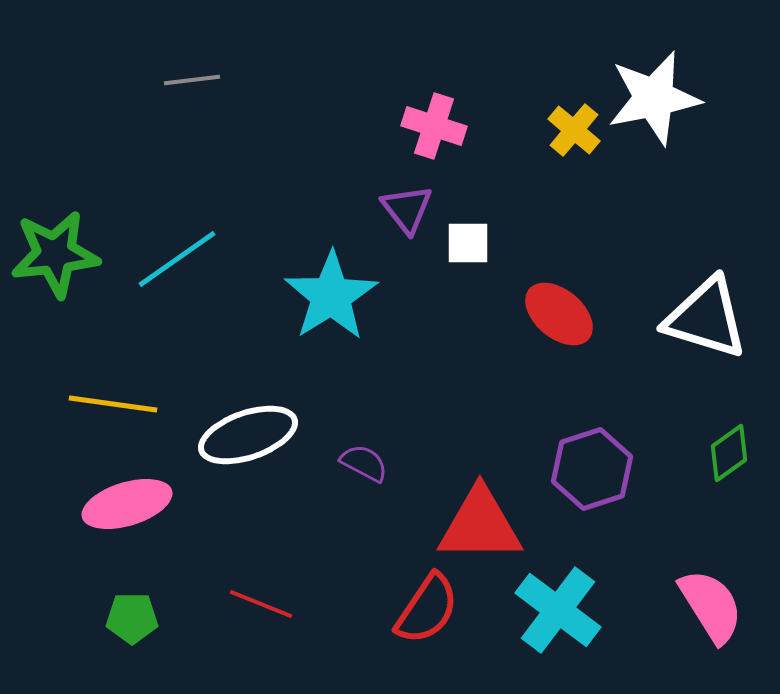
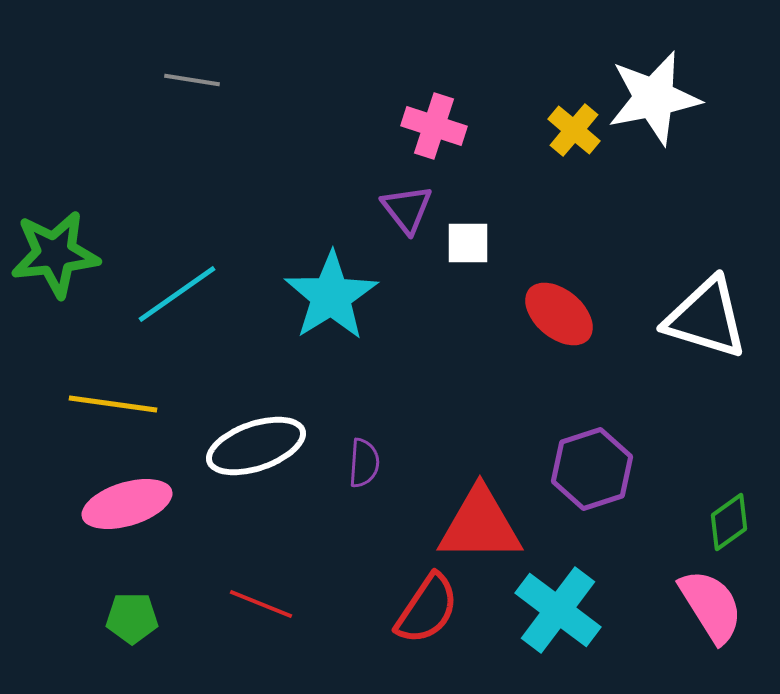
gray line: rotated 16 degrees clockwise
cyan line: moved 35 px down
white ellipse: moved 8 px right, 11 px down
green diamond: moved 69 px down
purple semicircle: rotated 66 degrees clockwise
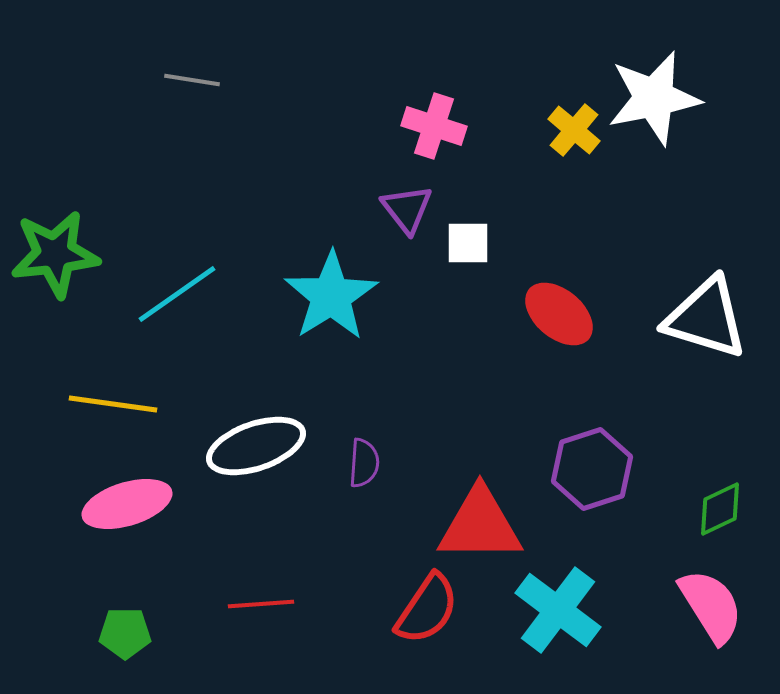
green diamond: moved 9 px left, 13 px up; rotated 10 degrees clockwise
red line: rotated 26 degrees counterclockwise
green pentagon: moved 7 px left, 15 px down
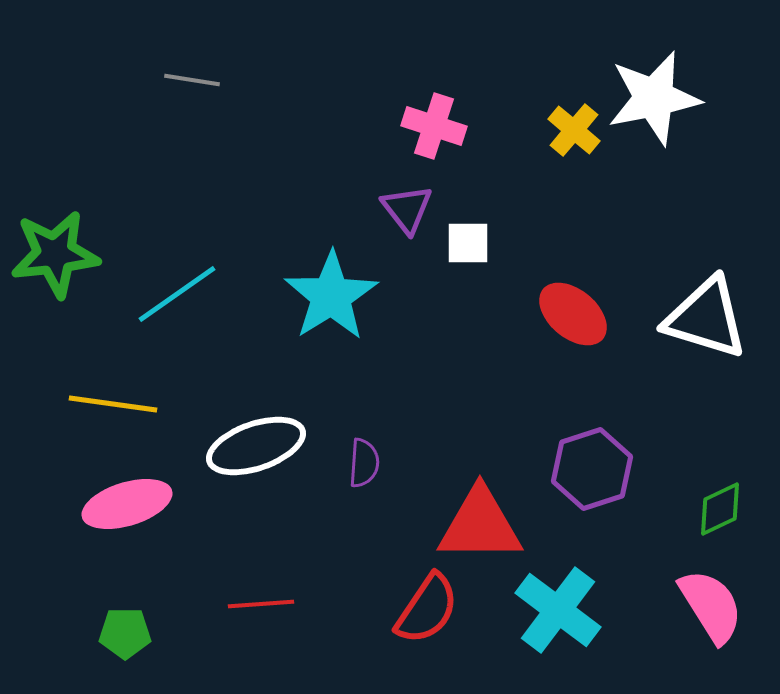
red ellipse: moved 14 px right
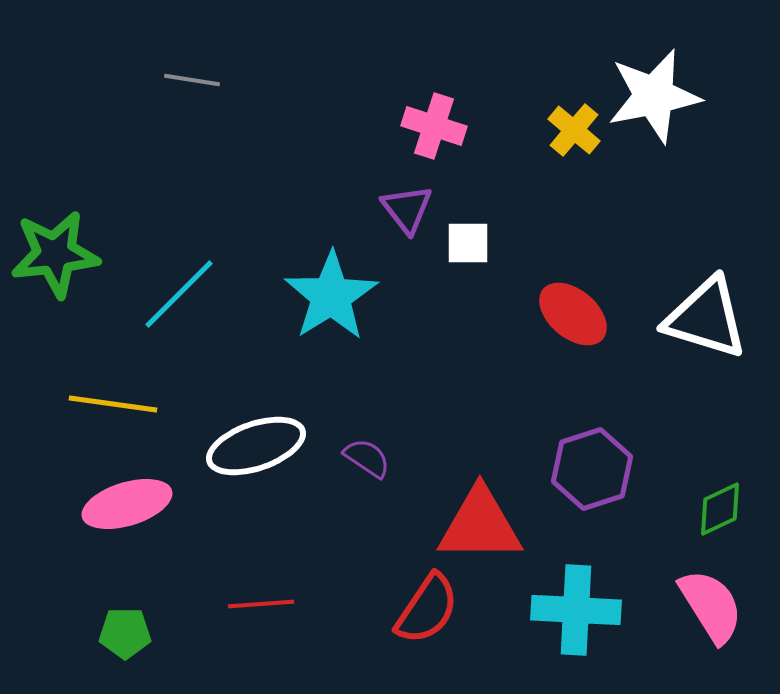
white star: moved 2 px up
cyan line: moved 2 px right; rotated 10 degrees counterclockwise
purple semicircle: moved 3 px right, 5 px up; rotated 60 degrees counterclockwise
cyan cross: moved 18 px right; rotated 34 degrees counterclockwise
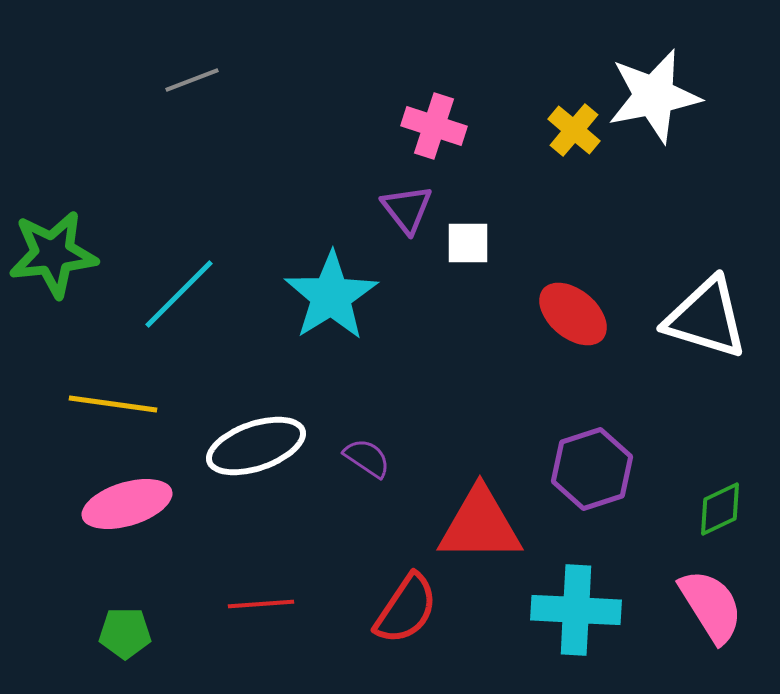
gray line: rotated 30 degrees counterclockwise
green star: moved 2 px left
red semicircle: moved 21 px left
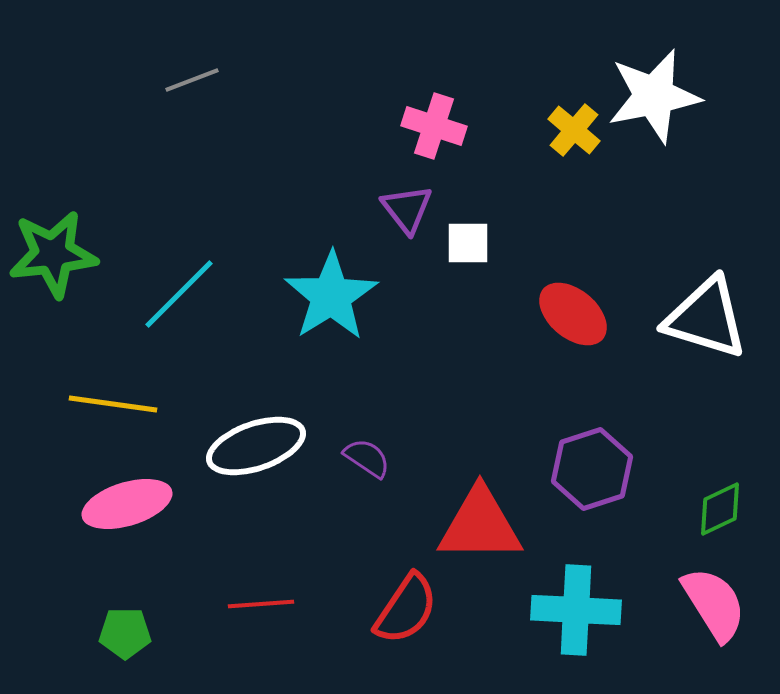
pink semicircle: moved 3 px right, 2 px up
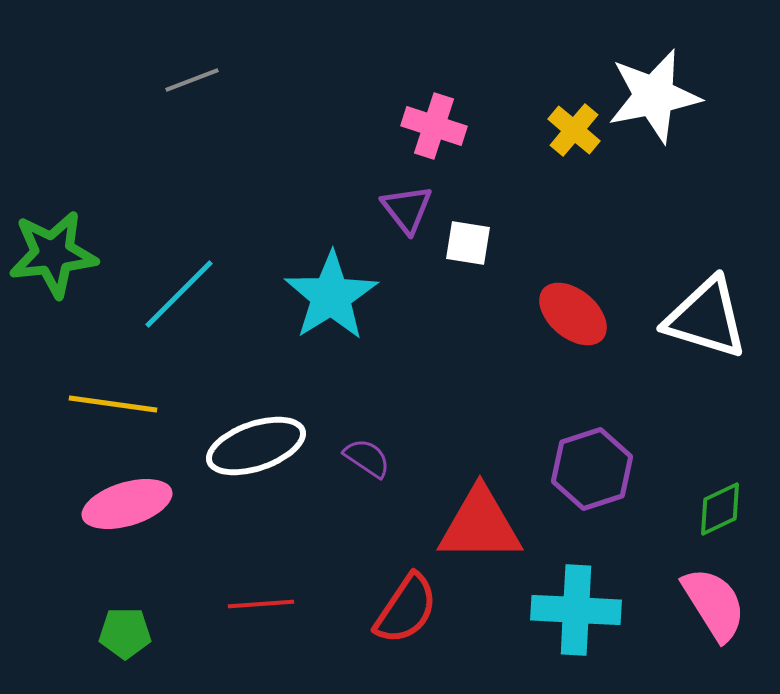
white square: rotated 9 degrees clockwise
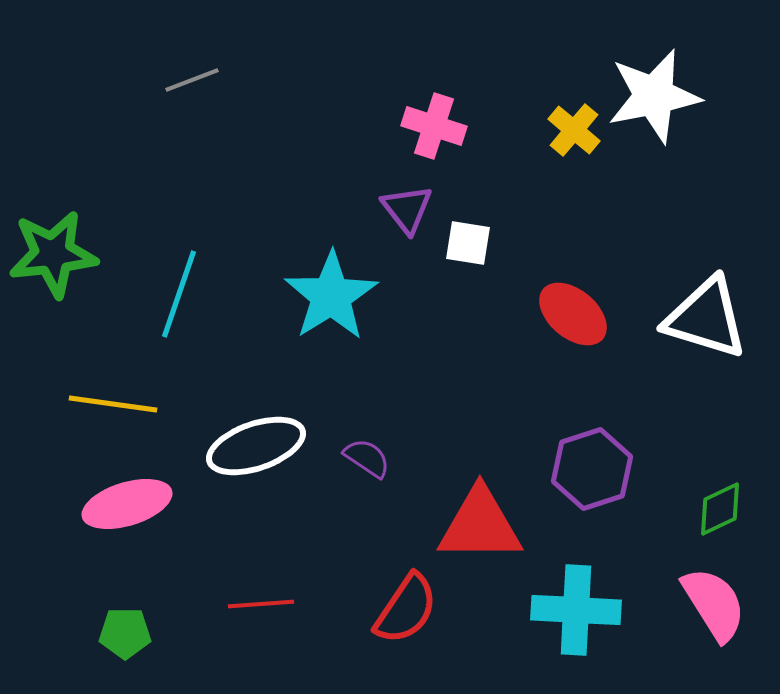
cyan line: rotated 26 degrees counterclockwise
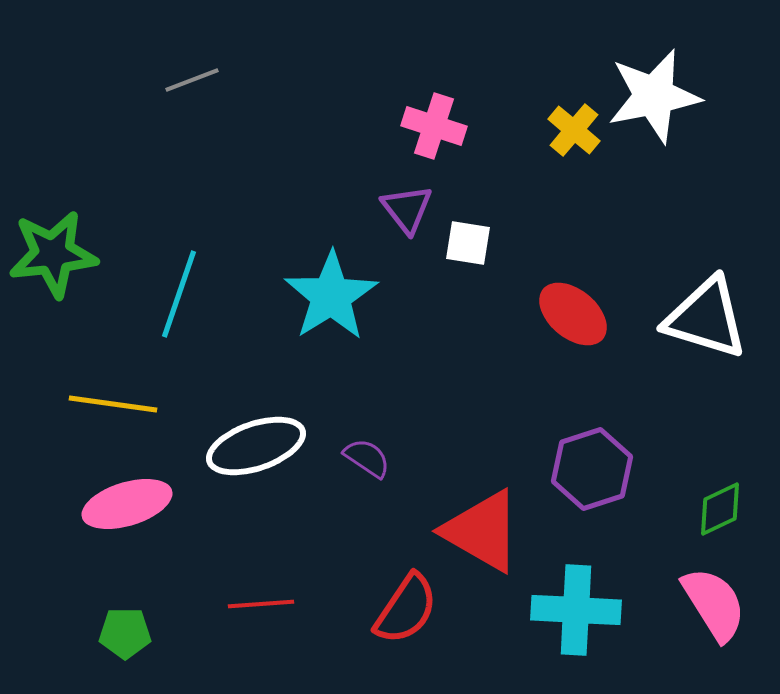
red triangle: moved 2 px right, 6 px down; rotated 30 degrees clockwise
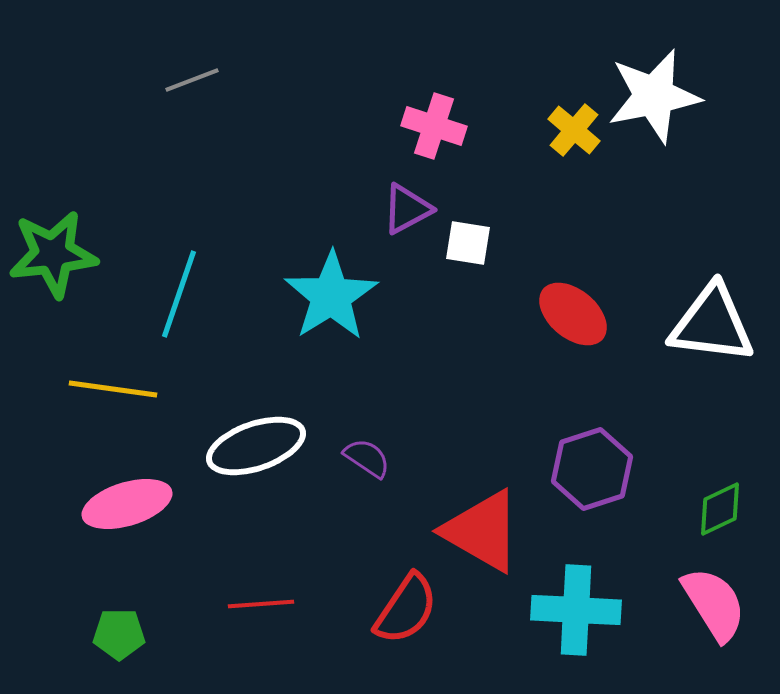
purple triangle: rotated 40 degrees clockwise
white triangle: moved 6 px right, 6 px down; rotated 10 degrees counterclockwise
yellow line: moved 15 px up
green pentagon: moved 6 px left, 1 px down
